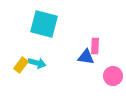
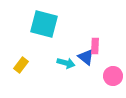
blue triangle: rotated 30 degrees clockwise
cyan arrow: moved 29 px right
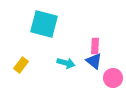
blue triangle: moved 8 px right, 4 px down
pink circle: moved 2 px down
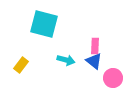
cyan arrow: moved 3 px up
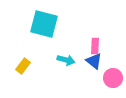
yellow rectangle: moved 2 px right, 1 px down
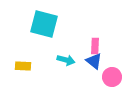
yellow rectangle: rotated 56 degrees clockwise
pink circle: moved 1 px left, 1 px up
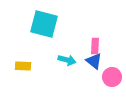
cyan arrow: moved 1 px right
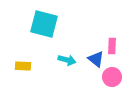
pink rectangle: moved 17 px right
blue triangle: moved 2 px right, 2 px up
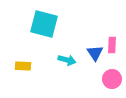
pink rectangle: moved 1 px up
blue triangle: moved 1 px left, 6 px up; rotated 18 degrees clockwise
pink circle: moved 2 px down
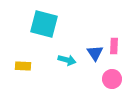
pink rectangle: moved 2 px right, 1 px down
